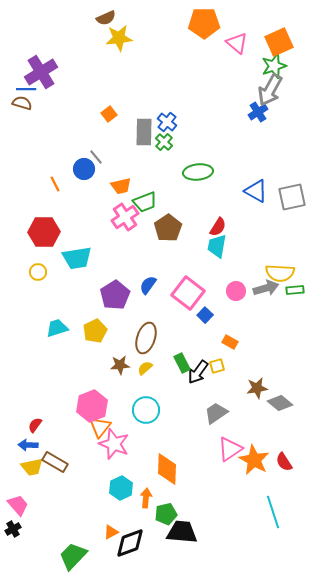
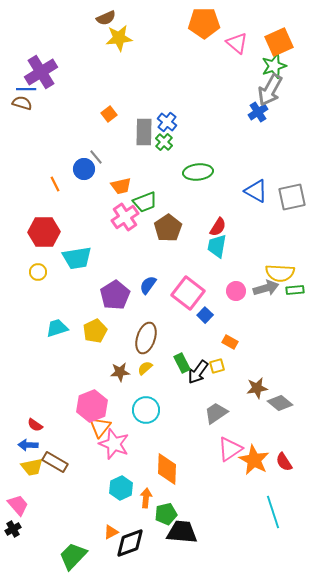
brown star at (120, 365): moved 7 px down
red semicircle at (35, 425): rotated 91 degrees counterclockwise
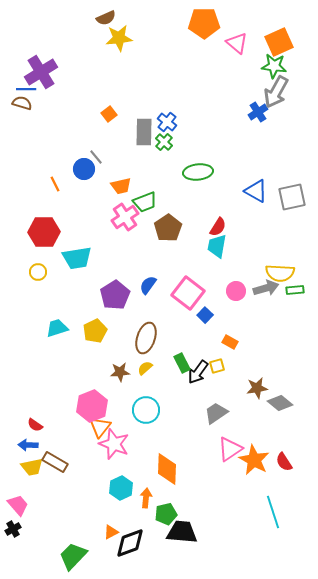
green star at (274, 66): rotated 25 degrees clockwise
gray arrow at (270, 90): moved 6 px right, 2 px down
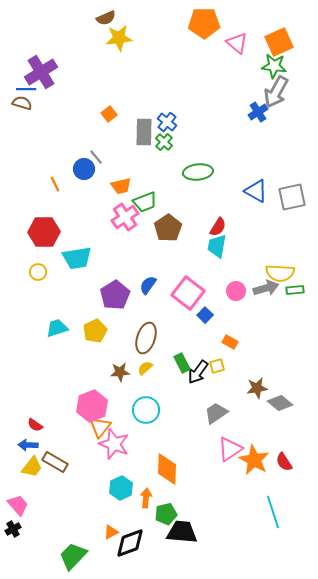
yellow trapezoid at (32, 467): rotated 40 degrees counterclockwise
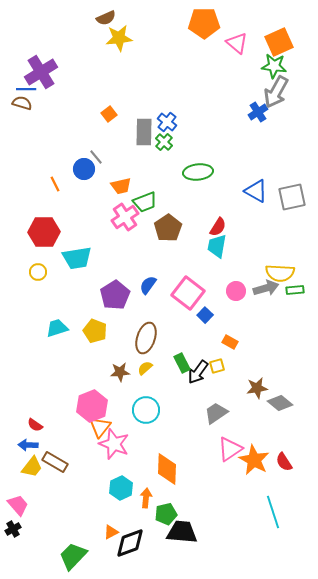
yellow pentagon at (95, 331): rotated 25 degrees counterclockwise
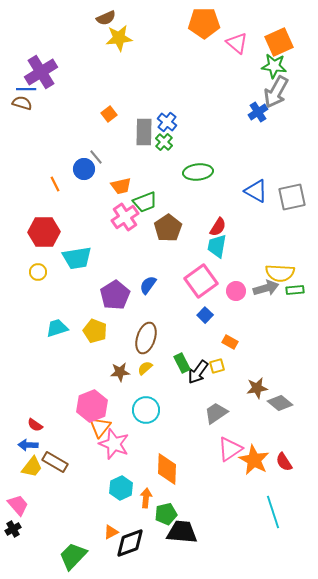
pink square at (188, 293): moved 13 px right, 12 px up; rotated 16 degrees clockwise
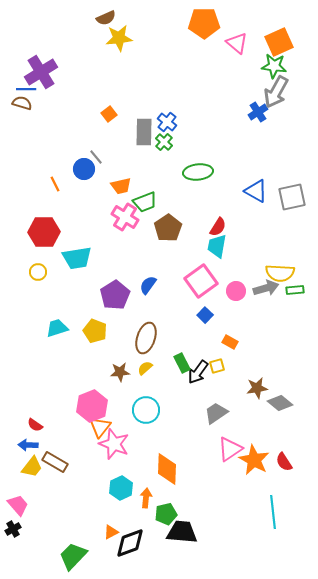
pink cross at (125, 217): rotated 24 degrees counterclockwise
cyan line at (273, 512): rotated 12 degrees clockwise
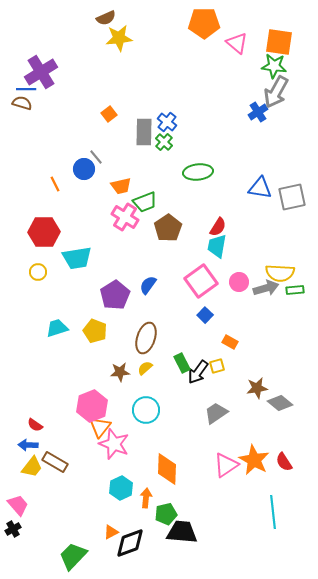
orange square at (279, 42): rotated 32 degrees clockwise
blue triangle at (256, 191): moved 4 px right, 3 px up; rotated 20 degrees counterclockwise
pink circle at (236, 291): moved 3 px right, 9 px up
pink triangle at (230, 449): moved 4 px left, 16 px down
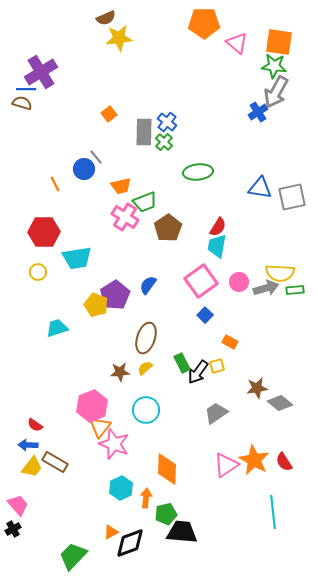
yellow pentagon at (95, 331): moved 1 px right, 26 px up
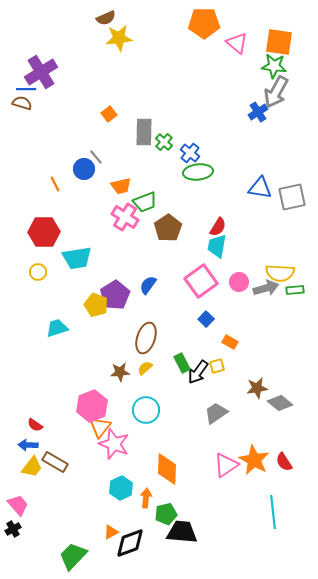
blue cross at (167, 122): moved 23 px right, 31 px down
blue square at (205, 315): moved 1 px right, 4 px down
